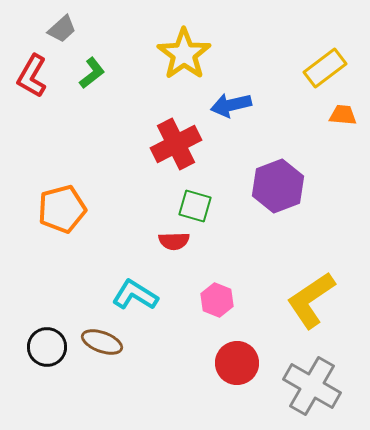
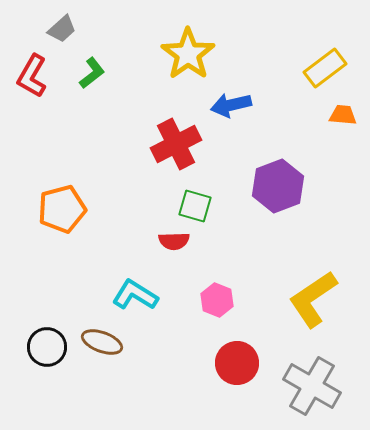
yellow star: moved 4 px right
yellow L-shape: moved 2 px right, 1 px up
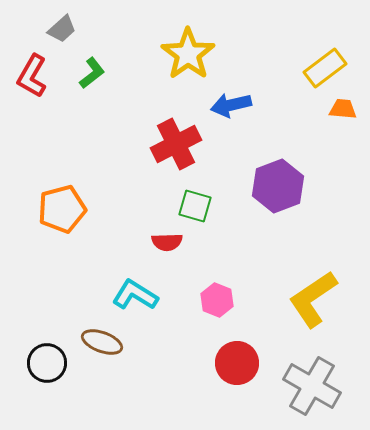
orange trapezoid: moved 6 px up
red semicircle: moved 7 px left, 1 px down
black circle: moved 16 px down
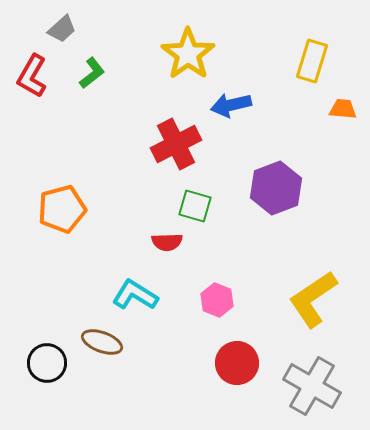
yellow rectangle: moved 13 px left, 7 px up; rotated 36 degrees counterclockwise
purple hexagon: moved 2 px left, 2 px down
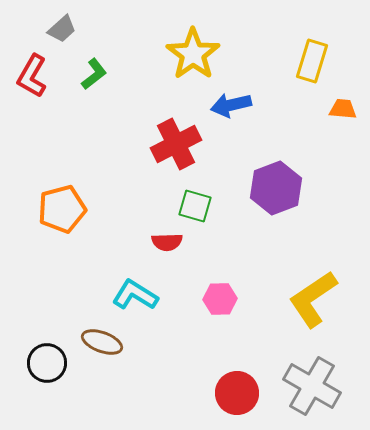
yellow star: moved 5 px right
green L-shape: moved 2 px right, 1 px down
pink hexagon: moved 3 px right, 1 px up; rotated 24 degrees counterclockwise
red circle: moved 30 px down
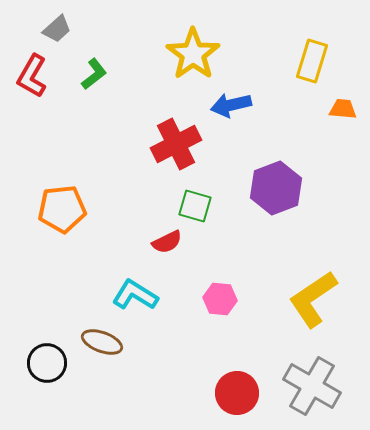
gray trapezoid: moved 5 px left
orange pentagon: rotated 9 degrees clockwise
red semicircle: rotated 24 degrees counterclockwise
pink hexagon: rotated 8 degrees clockwise
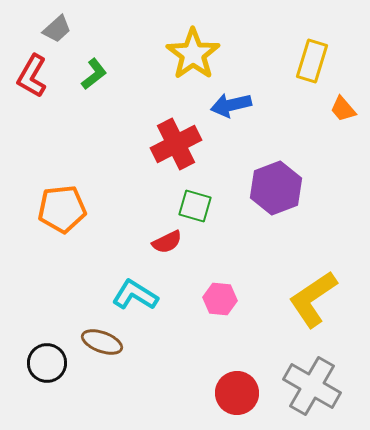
orange trapezoid: rotated 136 degrees counterclockwise
